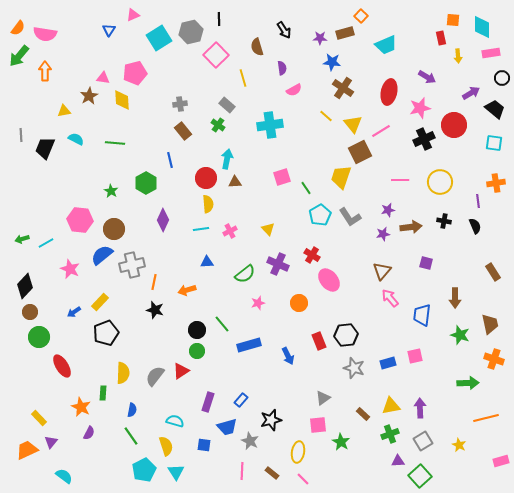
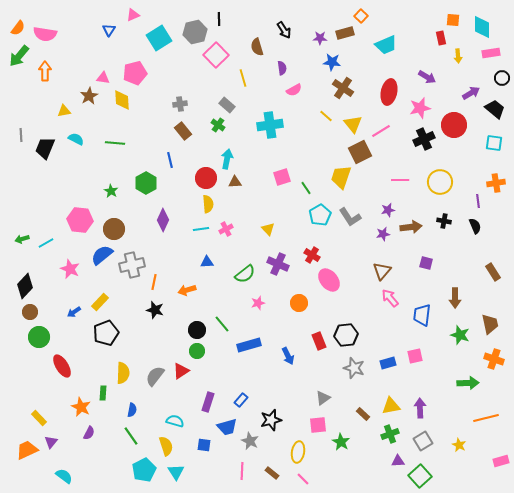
gray hexagon at (191, 32): moved 4 px right
pink cross at (230, 231): moved 4 px left, 2 px up
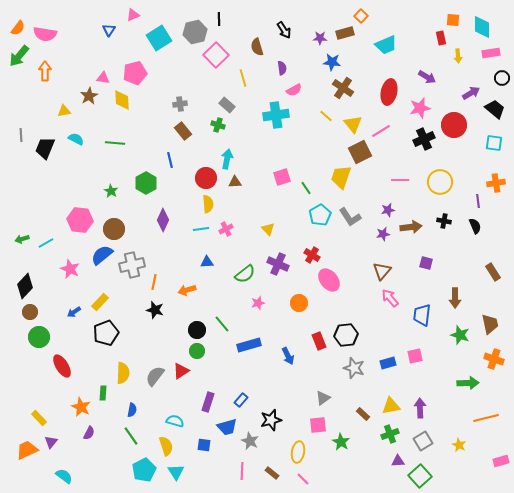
green cross at (218, 125): rotated 16 degrees counterclockwise
cyan cross at (270, 125): moved 6 px right, 10 px up
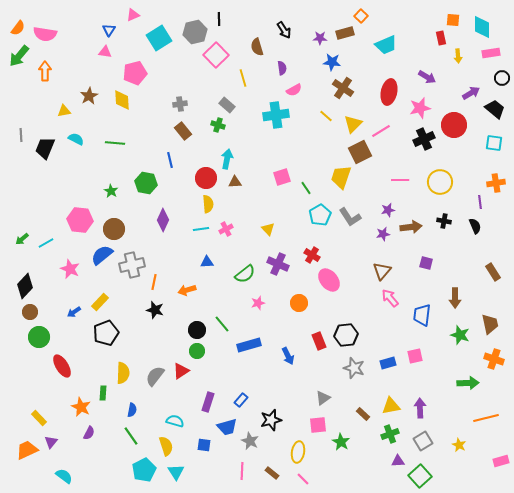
pink triangle at (103, 78): moved 2 px right, 26 px up
yellow triangle at (353, 124): rotated 24 degrees clockwise
green hexagon at (146, 183): rotated 20 degrees counterclockwise
purple line at (478, 201): moved 2 px right, 1 px down
green arrow at (22, 239): rotated 24 degrees counterclockwise
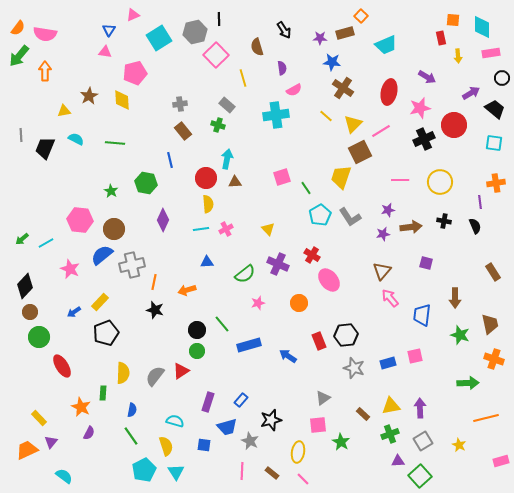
blue arrow at (288, 356): rotated 150 degrees clockwise
